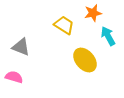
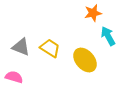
yellow trapezoid: moved 14 px left, 23 px down
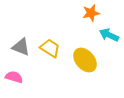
orange star: moved 2 px left
cyan arrow: moved 1 px right, 1 px up; rotated 36 degrees counterclockwise
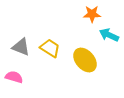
orange star: moved 1 px right, 1 px down; rotated 12 degrees clockwise
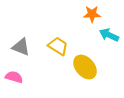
yellow trapezoid: moved 8 px right, 2 px up
yellow ellipse: moved 7 px down
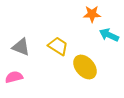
pink semicircle: rotated 30 degrees counterclockwise
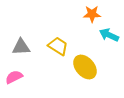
gray triangle: rotated 24 degrees counterclockwise
pink semicircle: rotated 12 degrees counterclockwise
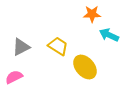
gray triangle: rotated 24 degrees counterclockwise
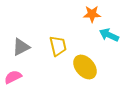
yellow trapezoid: rotated 45 degrees clockwise
pink semicircle: moved 1 px left
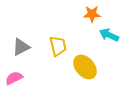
pink semicircle: moved 1 px right, 1 px down
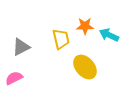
orange star: moved 7 px left, 12 px down
yellow trapezoid: moved 3 px right, 7 px up
